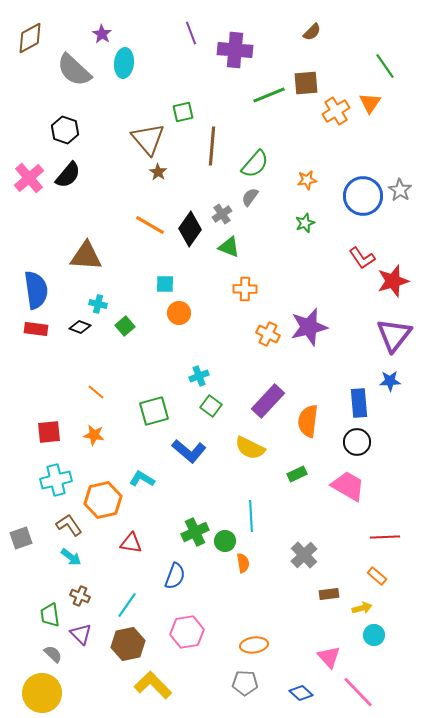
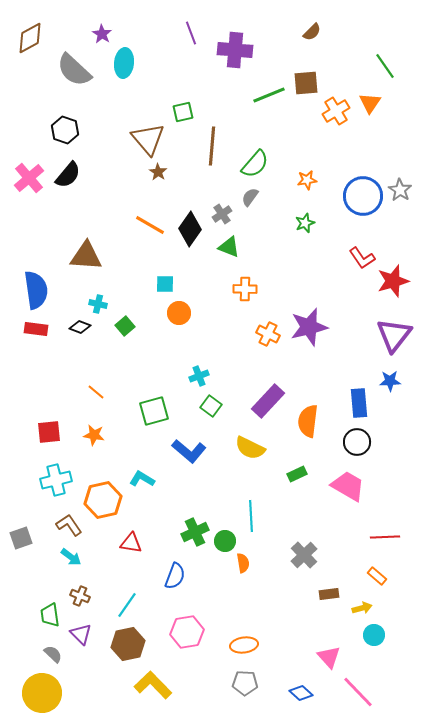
orange ellipse at (254, 645): moved 10 px left
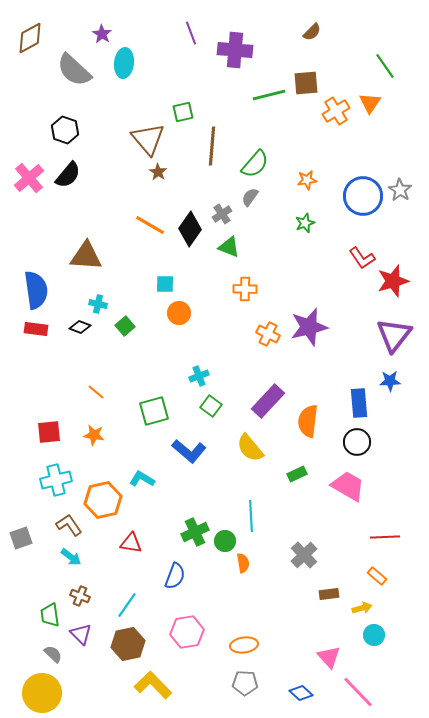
green line at (269, 95): rotated 8 degrees clockwise
yellow semicircle at (250, 448): rotated 24 degrees clockwise
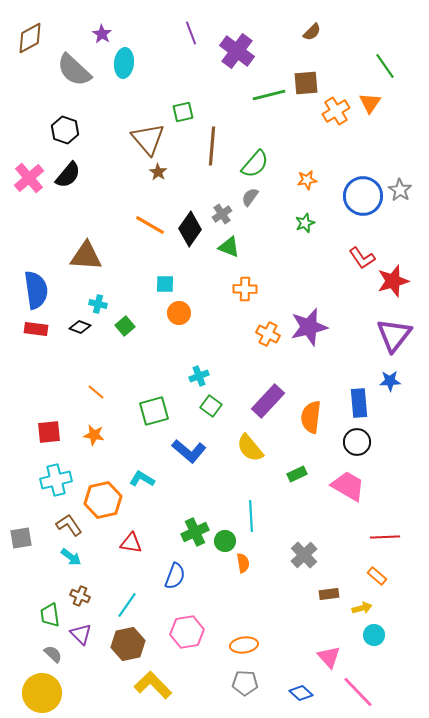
purple cross at (235, 50): moved 2 px right, 1 px down; rotated 32 degrees clockwise
orange semicircle at (308, 421): moved 3 px right, 4 px up
gray square at (21, 538): rotated 10 degrees clockwise
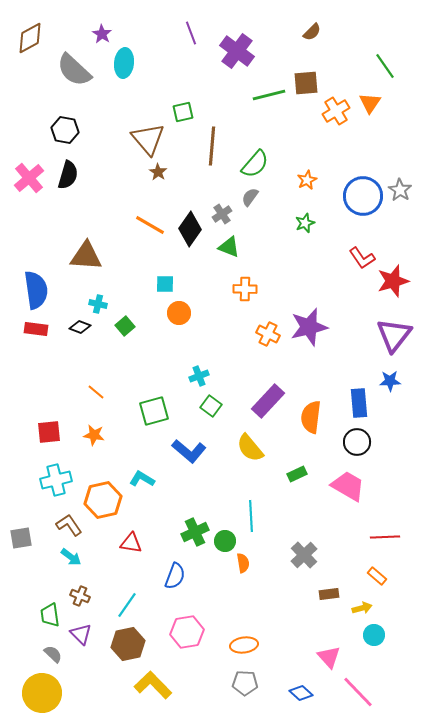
black hexagon at (65, 130): rotated 8 degrees counterclockwise
black semicircle at (68, 175): rotated 24 degrees counterclockwise
orange star at (307, 180): rotated 18 degrees counterclockwise
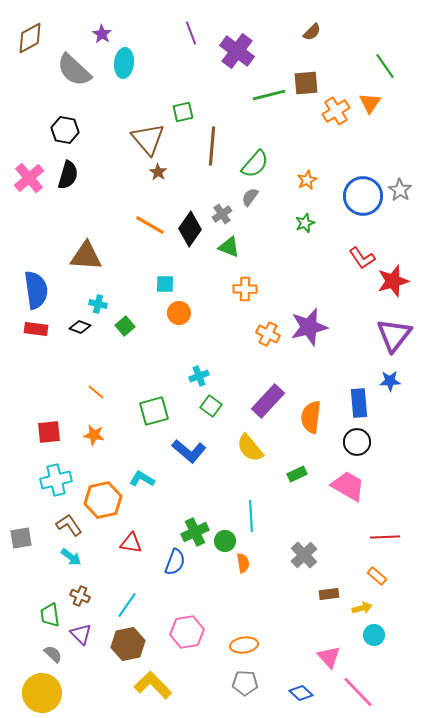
blue semicircle at (175, 576): moved 14 px up
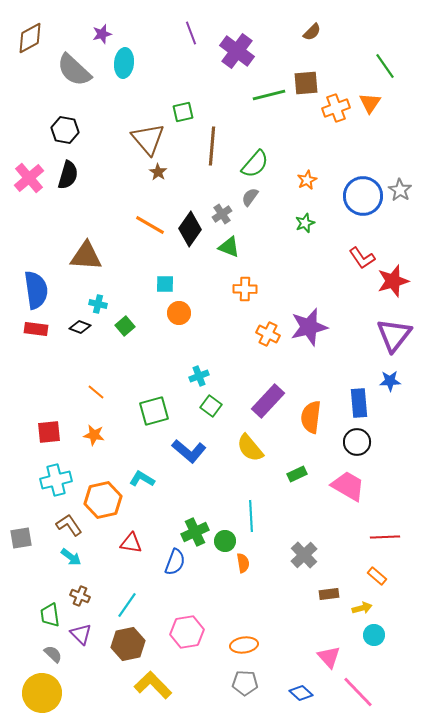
purple star at (102, 34): rotated 24 degrees clockwise
orange cross at (336, 111): moved 3 px up; rotated 12 degrees clockwise
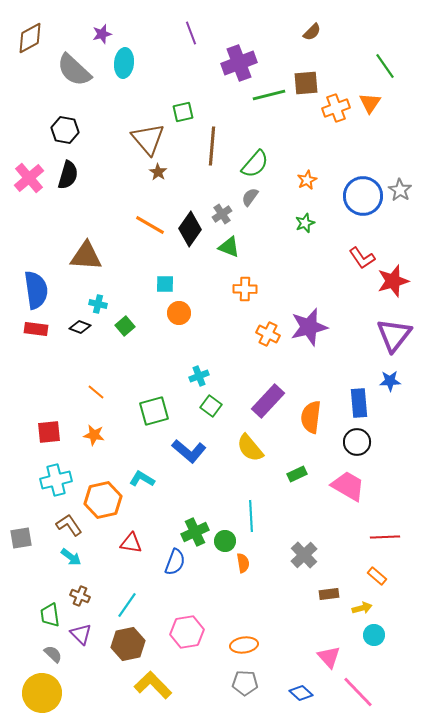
purple cross at (237, 51): moved 2 px right, 12 px down; rotated 32 degrees clockwise
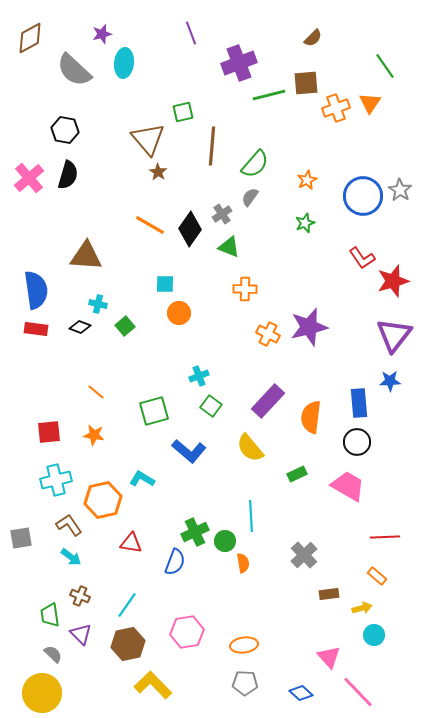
brown semicircle at (312, 32): moved 1 px right, 6 px down
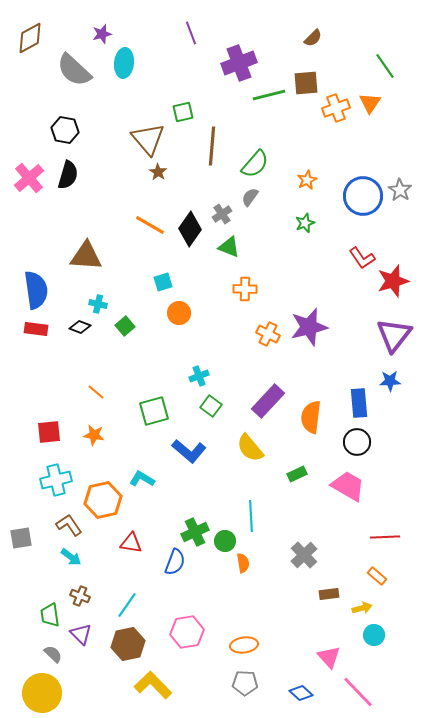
cyan square at (165, 284): moved 2 px left, 2 px up; rotated 18 degrees counterclockwise
